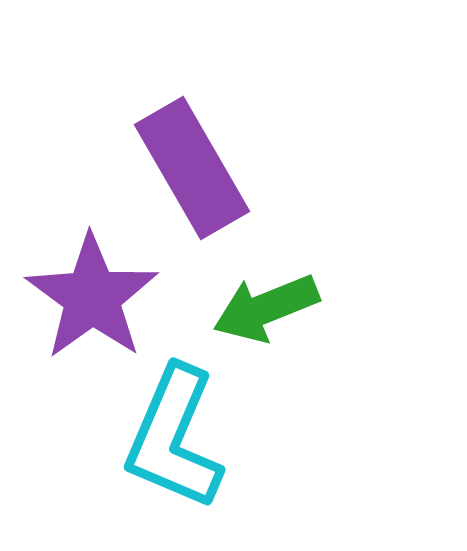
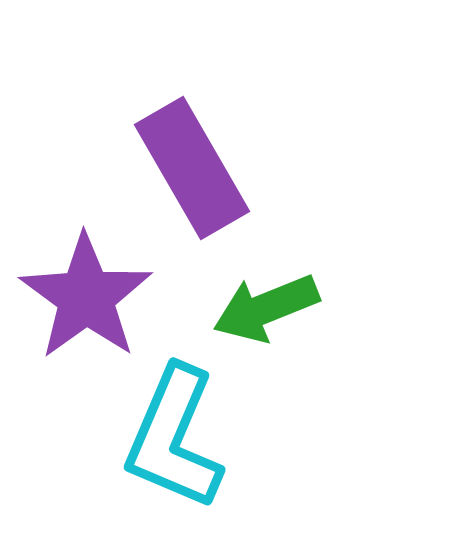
purple star: moved 6 px left
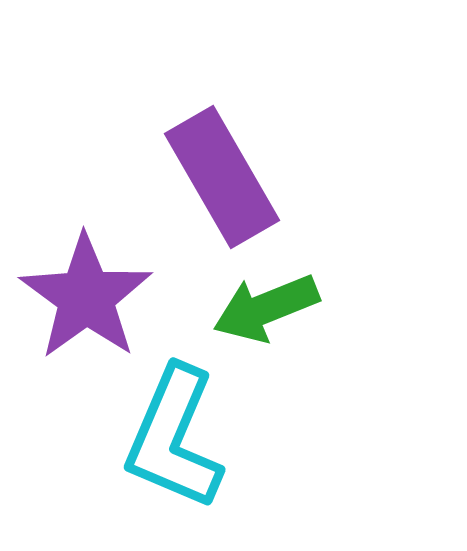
purple rectangle: moved 30 px right, 9 px down
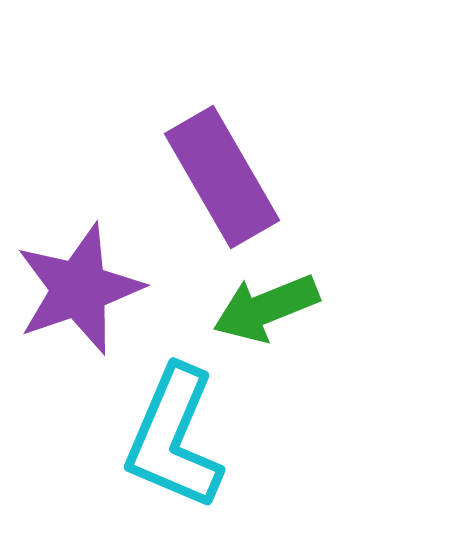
purple star: moved 7 px left, 8 px up; rotated 17 degrees clockwise
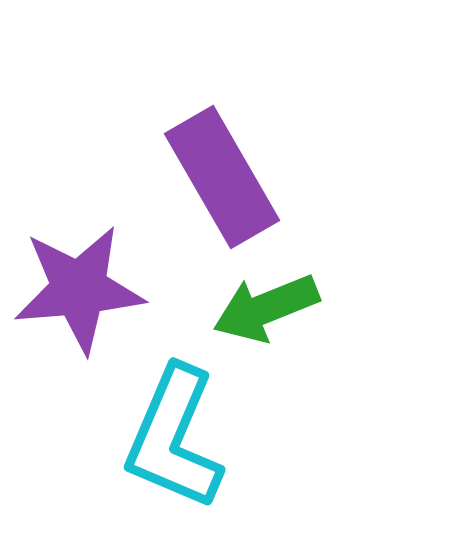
purple star: rotated 14 degrees clockwise
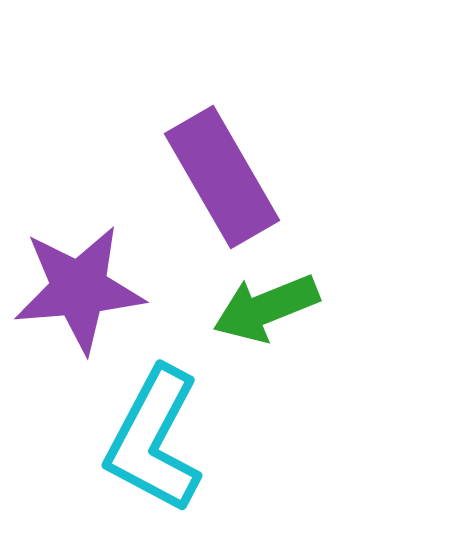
cyan L-shape: moved 20 px left, 2 px down; rotated 5 degrees clockwise
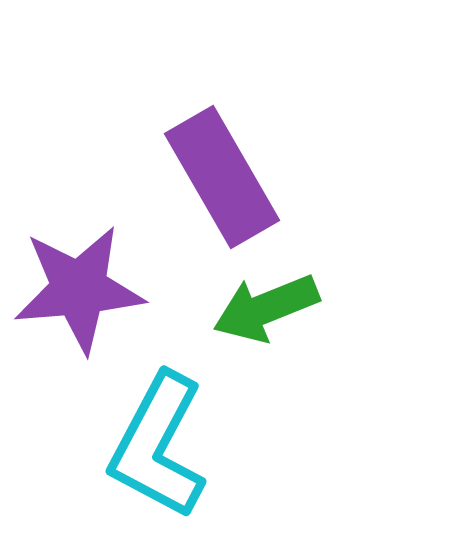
cyan L-shape: moved 4 px right, 6 px down
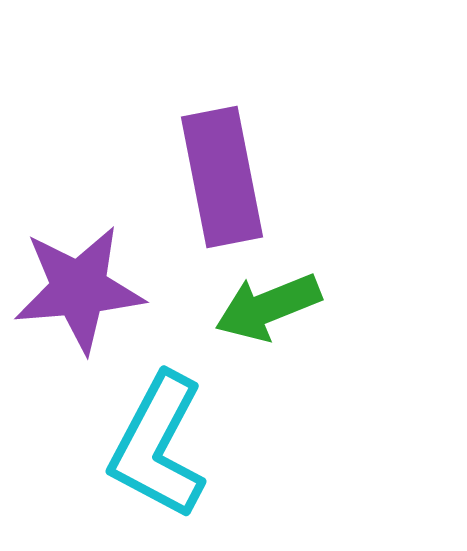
purple rectangle: rotated 19 degrees clockwise
green arrow: moved 2 px right, 1 px up
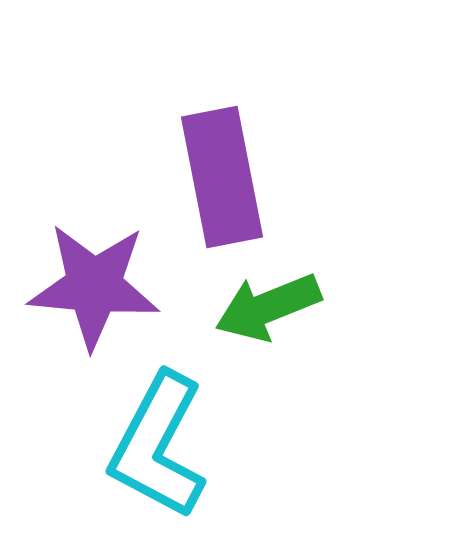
purple star: moved 15 px right, 3 px up; rotated 10 degrees clockwise
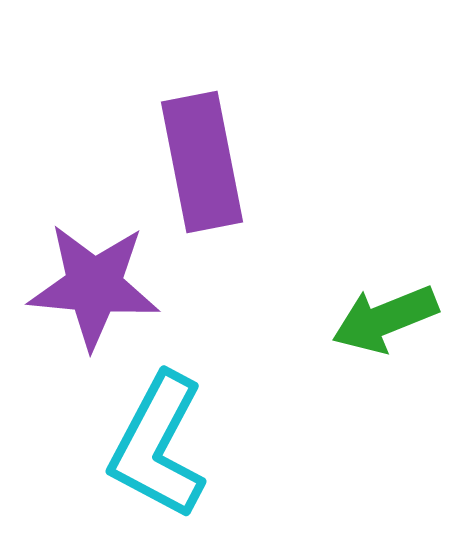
purple rectangle: moved 20 px left, 15 px up
green arrow: moved 117 px right, 12 px down
